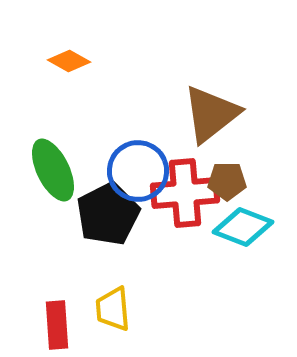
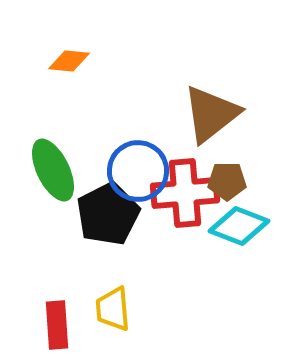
orange diamond: rotated 24 degrees counterclockwise
cyan diamond: moved 4 px left, 1 px up
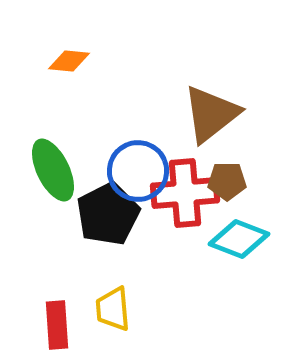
cyan diamond: moved 13 px down
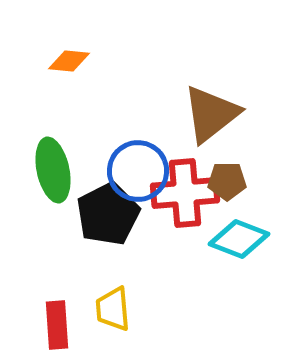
green ellipse: rotated 14 degrees clockwise
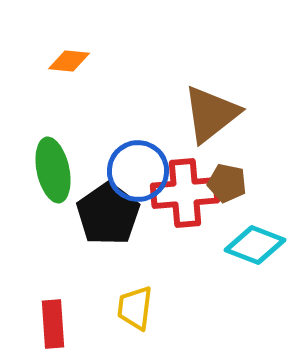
brown pentagon: moved 2 px down; rotated 12 degrees clockwise
black pentagon: rotated 8 degrees counterclockwise
cyan diamond: moved 16 px right, 6 px down
yellow trapezoid: moved 22 px right, 1 px up; rotated 12 degrees clockwise
red rectangle: moved 4 px left, 1 px up
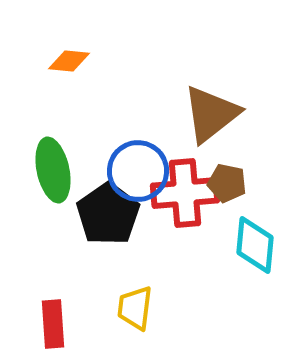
cyan diamond: rotated 74 degrees clockwise
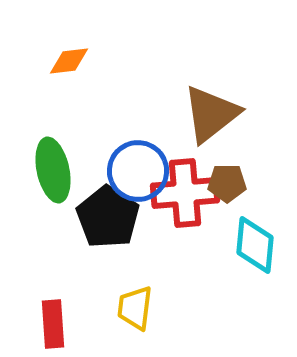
orange diamond: rotated 12 degrees counterclockwise
brown pentagon: rotated 12 degrees counterclockwise
black pentagon: moved 3 px down; rotated 4 degrees counterclockwise
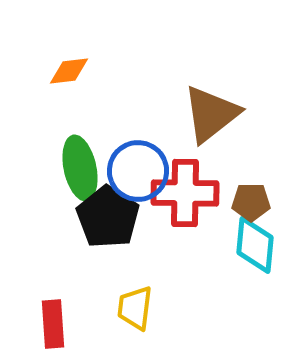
orange diamond: moved 10 px down
green ellipse: moved 27 px right, 2 px up
brown pentagon: moved 24 px right, 19 px down
red cross: rotated 6 degrees clockwise
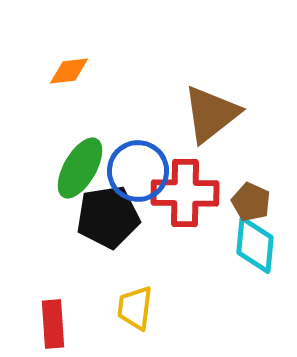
green ellipse: rotated 42 degrees clockwise
brown pentagon: rotated 24 degrees clockwise
black pentagon: rotated 30 degrees clockwise
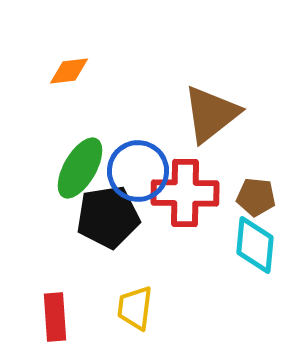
brown pentagon: moved 5 px right, 5 px up; rotated 18 degrees counterclockwise
red rectangle: moved 2 px right, 7 px up
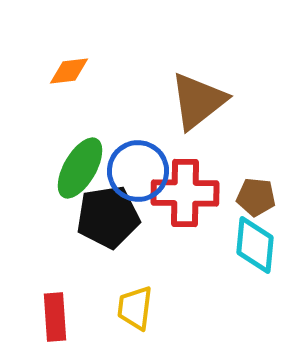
brown triangle: moved 13 px left, 13 px up
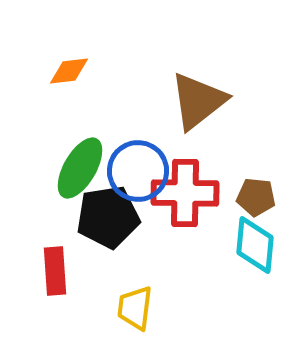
red rectangle: moved 46 px up
